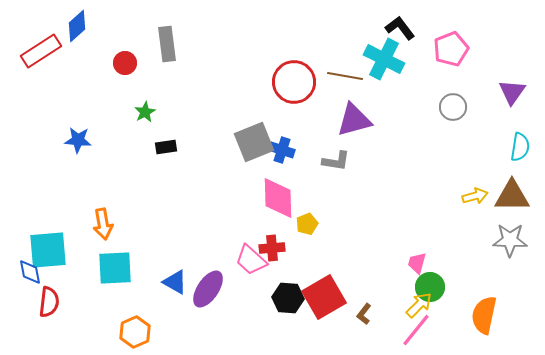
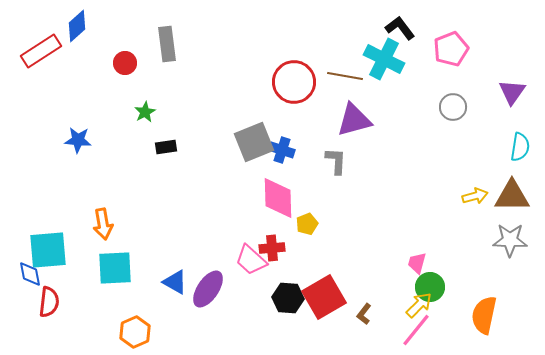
gray L-shape at (336, 161): rotated 96 degrees counterclockwise
blue diamond at (30, 272): moved 2 px down
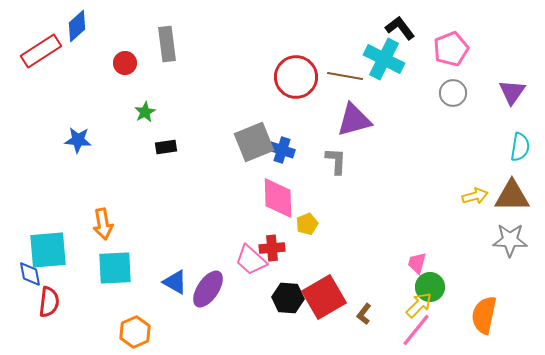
red circle at (294, 82): moved 2 px right, 5 px up
gray circle at (453, 107): moved 14 px up
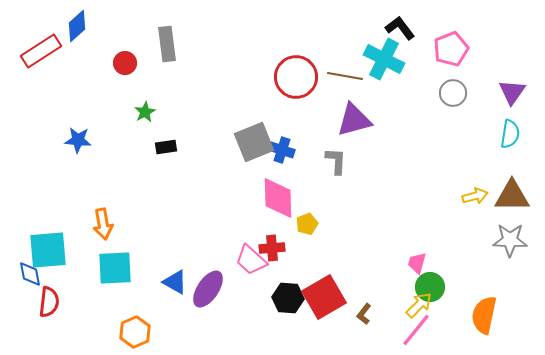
cyan semicircle at (520, 147): moved 10 px left, 13 px up
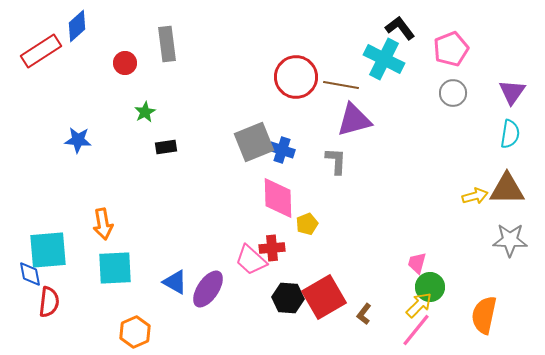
brown line at (345, 76): moved 4 px left, 9 px down
brown triangle at (512, 196): moved 5 px left, 7 px up
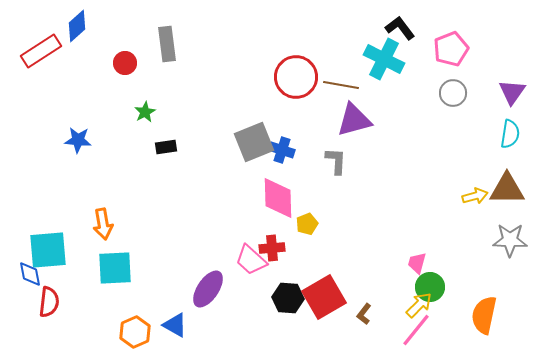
blue triangle at (175, 282): moved 43 px down
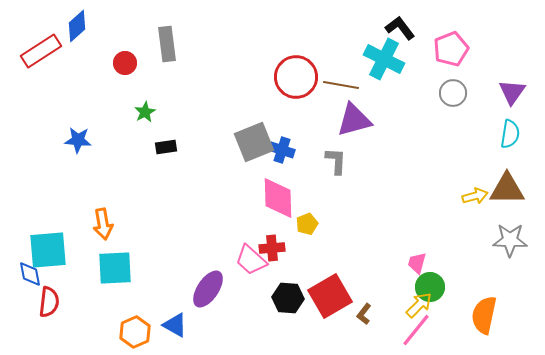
red square at (324, 297): moved 6 px right, 1 px up
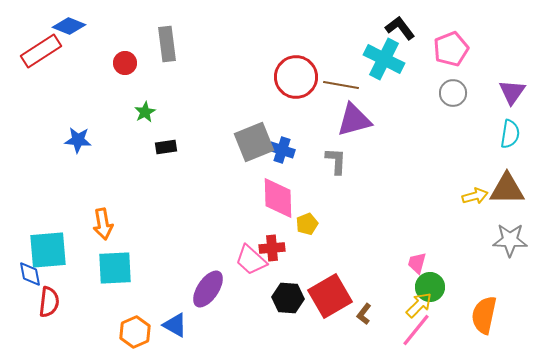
blue diamond at (77, 26): moved 8 px left; rotated 64 degrees clockwise
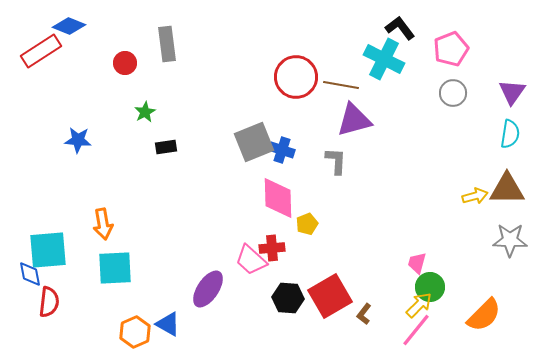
orange semicircle at (484, 315): rotated 147 degrees counterclockwise
blue triangle at (175, 325): moved 7 px left, 1 px up
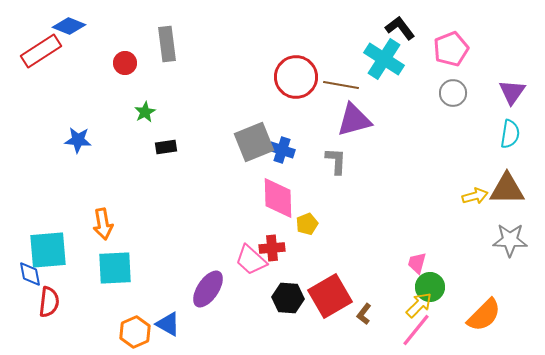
cyan cross at (384, 59): rotated 6 degrees clockwise
